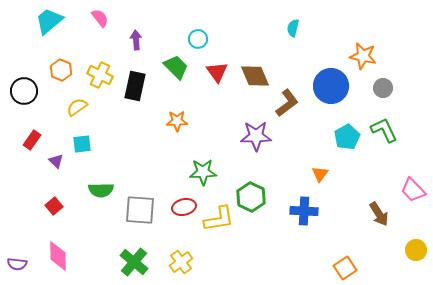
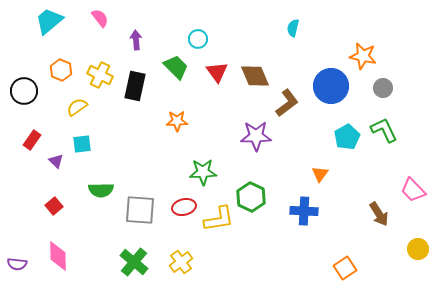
yellow circle at (416, 250): moved 2 px right, 1 px up
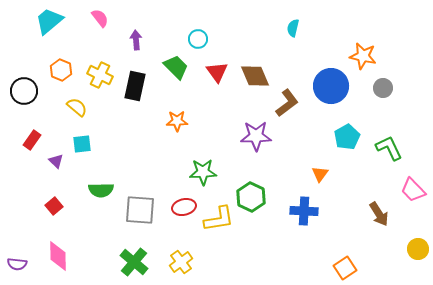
yellow semicircle at (77, 107): rotated 75 degrees clockwise
green L-shape at (384, 130): moved 5 px right, 18 px down
